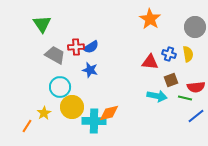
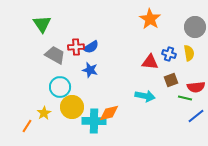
yellow semicircle: moved 1 px right, 1 px up
cyan arrow: moved 12 px left
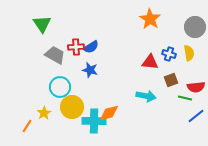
cyan arrow: moved 1 px right
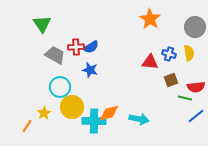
cyan arrow: moved 7 px left, 23 px down
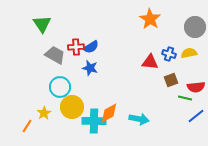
yellow semicircle: rotated 91 degrees counterclockwise
blue star: moved 2 px up
orange diamond: rotated 15 degrees counterclockwise
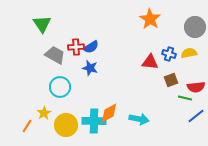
yellow circle: moved 6 px left, 18 px down
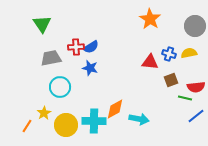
gray circle: moved 1 px up
gray trapezoid: moved 4 px left, 3 px down; rotated 40 degrees counterclockwise
orange diamond: moved 6 px right, 4 px up
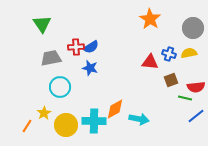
gray circle: moved 2 px left, 2 px down
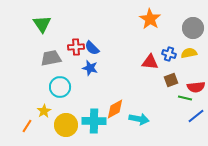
blue semicircle: moved 1 px right, 1 px down; rotated 77 degrees clockwise
yellow star: moved 2 px up
